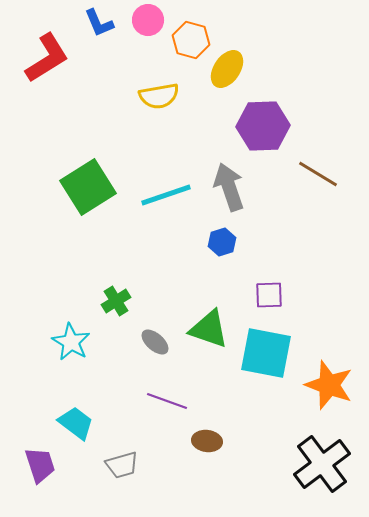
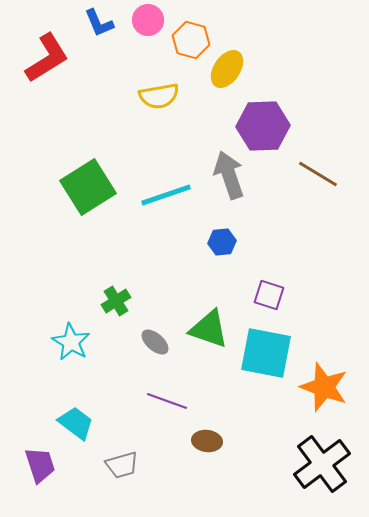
gray arrow: moved 12 px up
blue hexagon: rotated 12 degrees clockwise
purple square: rotated 20 degrees clockwise
orange star: moved 5 px left, 2 px down
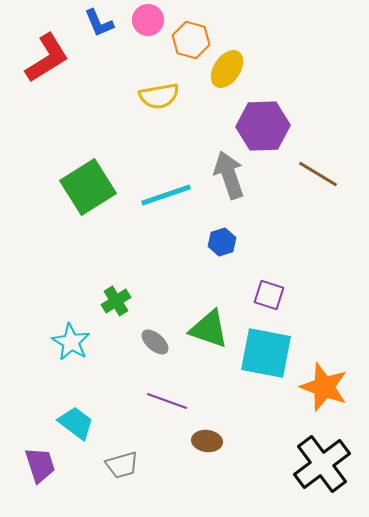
blue hexagon: rotated 12 degrees counterclockwise
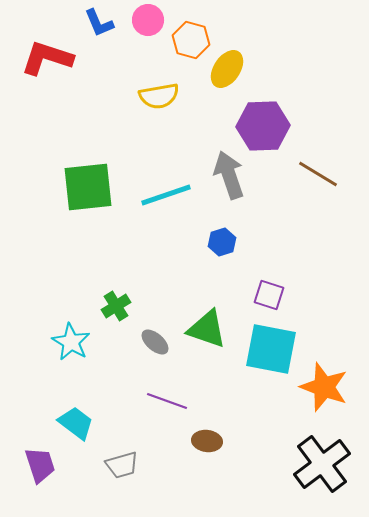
red L-shape: rotated 130 degrees counterclockwise
green square: rotated 26 degrees clockwise
green cross: moved 5 px down
green triangle: moved 2 px left
cyan square: moved 5 px right, 4 px up
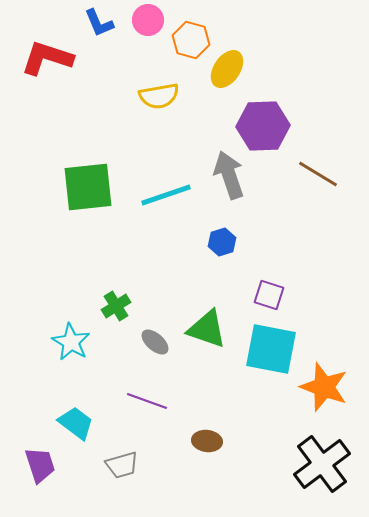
purple line: moved 20 px left
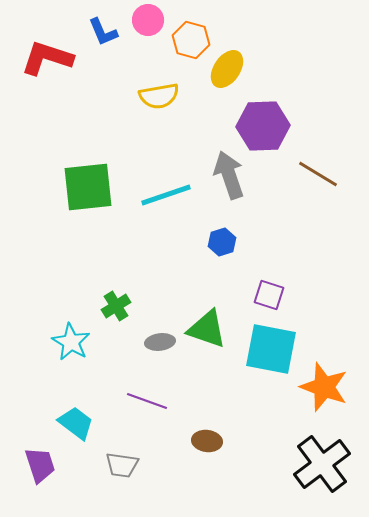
blue L-shape: moved 4 px right, 9 px down
gray ellipse: moved 5 px right; rotated 48 degrees counterclockwise
gray trapezoid: rotated 24 degrees clockwise
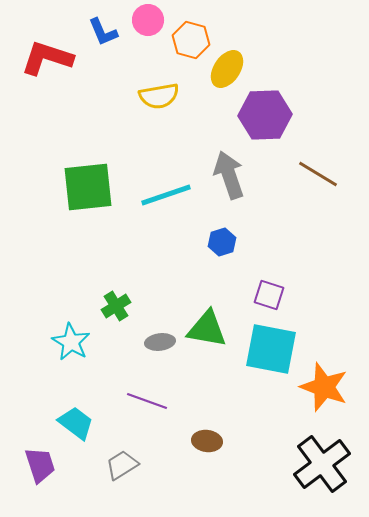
purple hexagon: moved 2 px right, 11 px up
green triangle: rotated 9 degrees counterclockwise
gray trapezoid: rotated 140 degrees clockwise
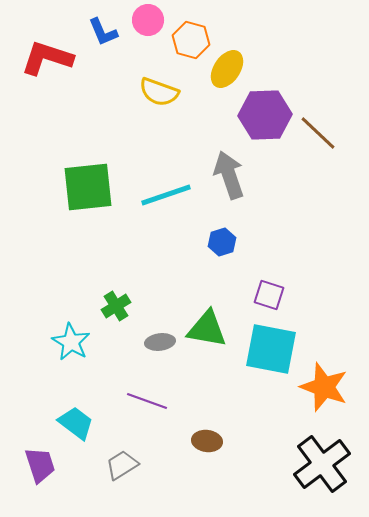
yellow semicircle: moved 4 px up; rotated 30 degrees clockwise
brown line: moved 41 px up; rotated 12 degrees clockwise
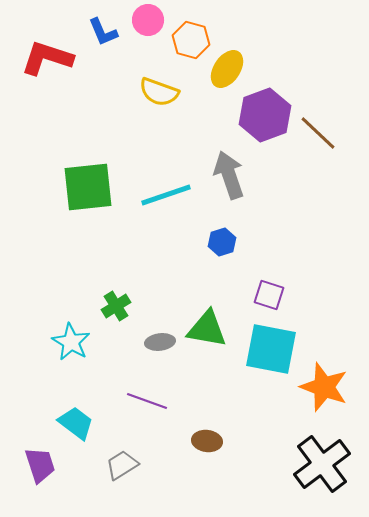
purple hexagon: rotated 18 degrees counterclockwise
